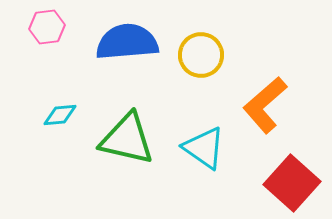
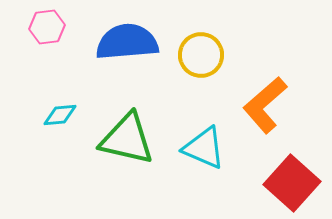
cyan triangle: rotated 12 degrees counterclockwise
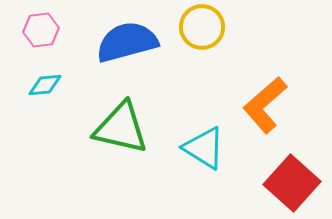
pink hexagon: moved 6 px left, 3 px down
blue semicircle: rotated 10 degrees counterclockwise
yellow circle: moved 1 px right, 28 px up
cyan diamond: moved 15 px left, 30 px up
green triangle: moved 6 px left, 11 px up
cyan triangle: rotated 9 degrees clockwise
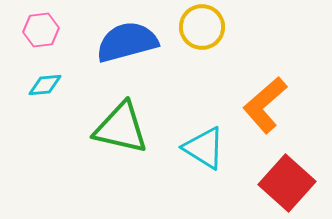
red square: moved 5 px left
